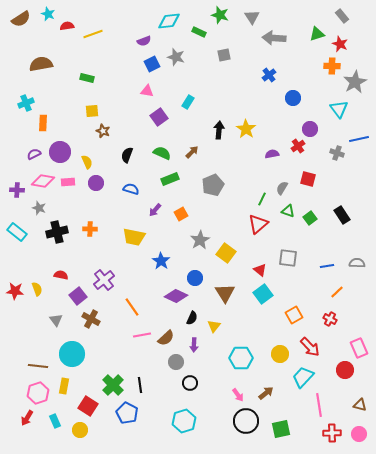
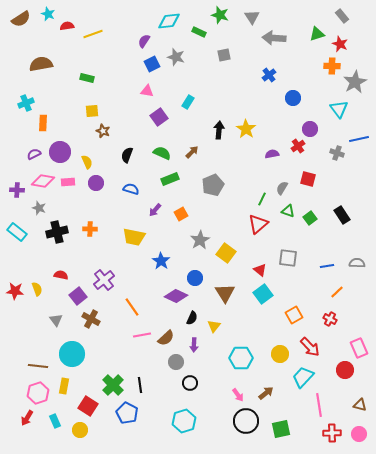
purple semicircle at (144, 41): rotated 144 degrees clockwise
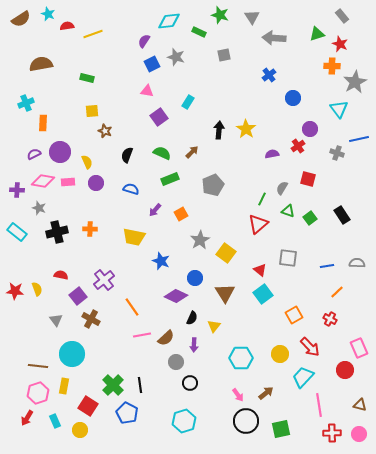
brown star at (103, 131): moved 2 px right
blue star at (161, 261): rotated 12 degrees counterclockwise
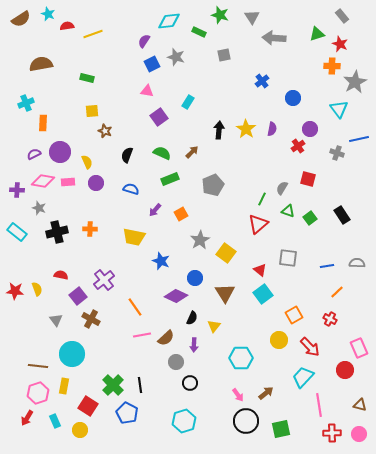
blue cross at (269, 75): moved 7 px left, 6 px down
purple semicircle at (272, 154): moved 25 px up; rotated 112 degrees clockwise
orange line at (132, 307): moved 3 px right
yellow circle at (280, 354): moved 1 px left, 14 px up
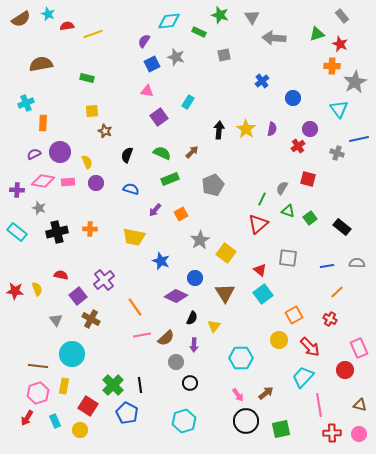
black rectangle at (342, 215): moved 12 px down; rotated 18 degrees counterclockwise
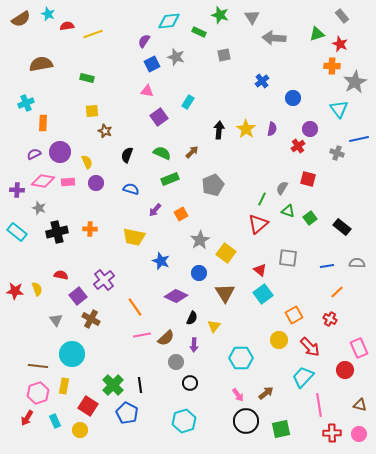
blue circle at (195, 278): moved 4 px right, 5 px up
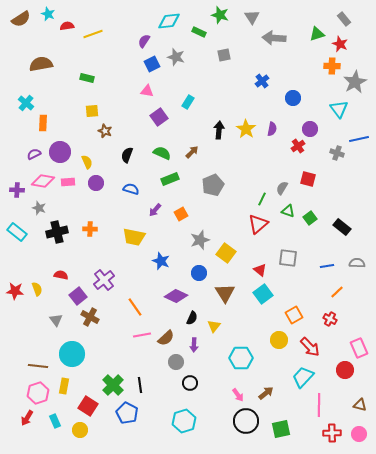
gray rectangle at (342, 16): moved 2 px right, 3 px down
cyan cross at (26, 103): rotated 28 degrees counterclockwise
gray star at (200, 240): rotated 12 degrees clockwise
brown cross at (91, 319): moved 1 px left, 2 px up
pink line at (319, 405): rotated 10 degrees clockwise
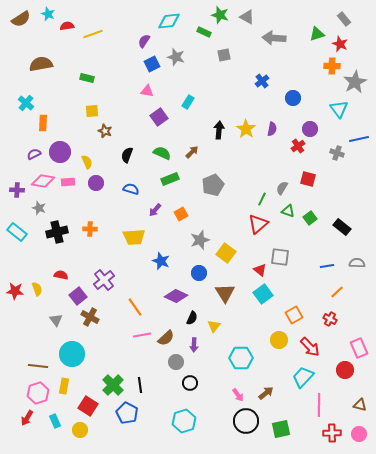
gray triangle at (252, 17): moved 5 px left; rotated 28 degrees counterclockwise
green rectangle at (199, 32): moved 5 px right
yellow trapezoid at (134, 237): rotated 15 degrees counterclockwise
gray square at (288, 258): moved 8 px left, 1 px up
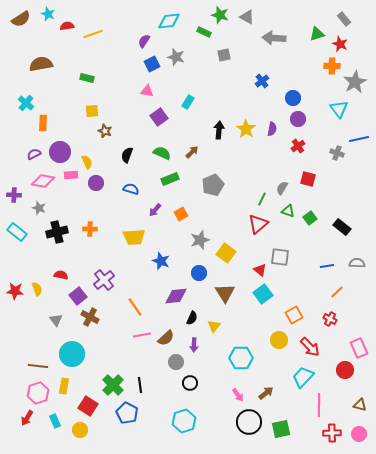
purple circle at (310, 129): moved 12 px left, 10 px up
pink rectangle at (68, 182): moved 3 px right, 7 px up
purple cross at (17, 190): moved 3 px left, 5 px down
purple diamond at (176, 296): rotated 30 degrees counterclockwise
black circle at (246, 421): moved 3 px right, 1 px down
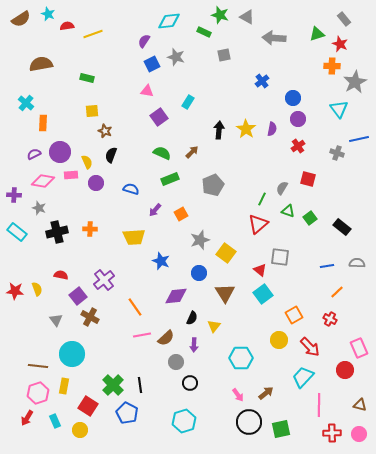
black semicircle at (127, 155): moved 16 px left
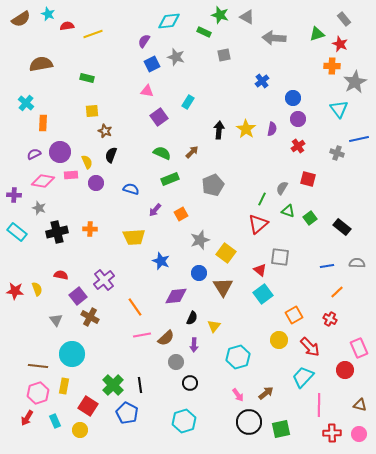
brown triangle at (225, 293): moved 2 px left, 6 px up
cyan hexagon at (241, 358): moved 3 px left, 1 px up; rotated 15 degrees counterclockwise
